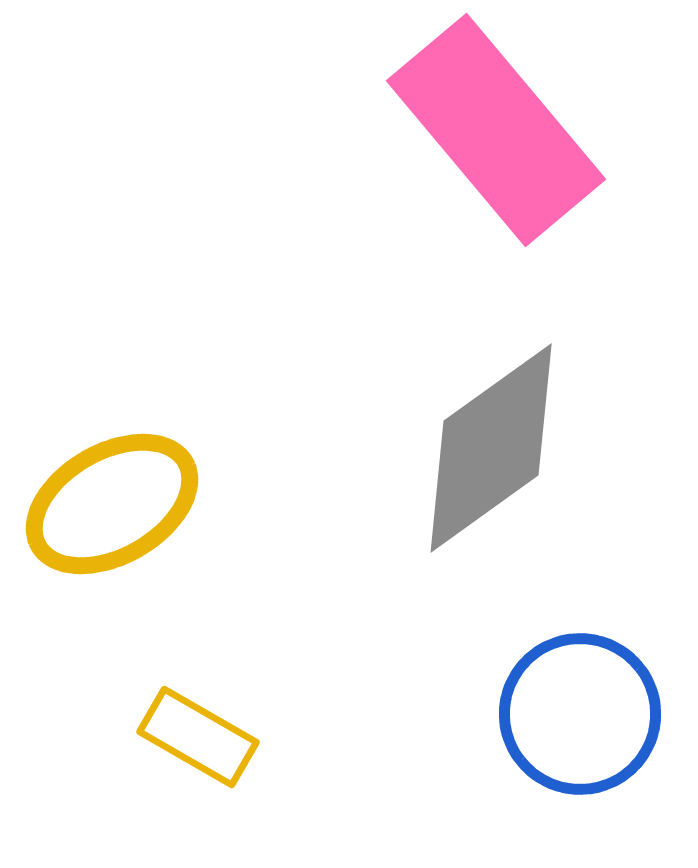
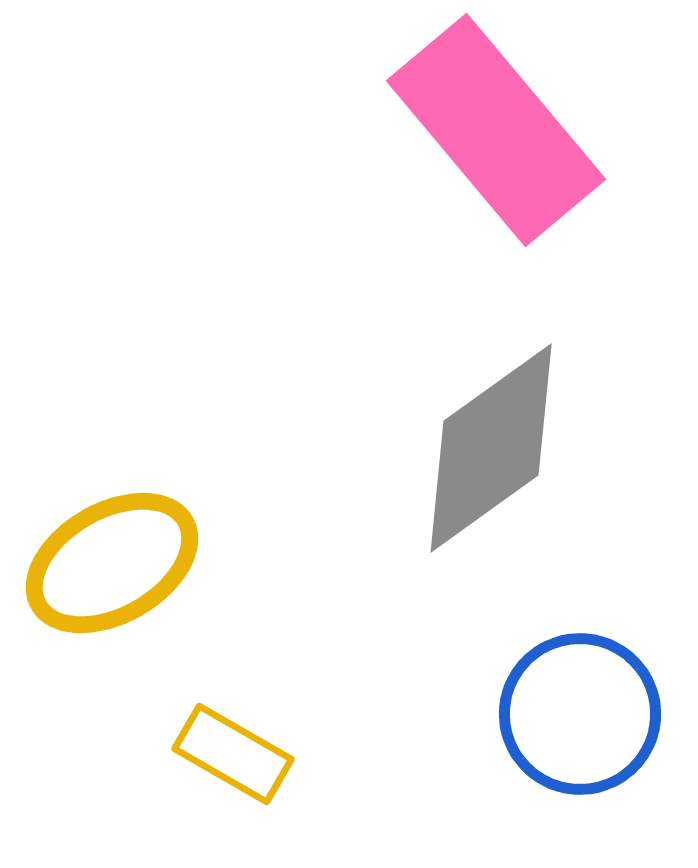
yellow ellipse: moved 59 px down
yellow rectangle: moved 35 px right, 17 px down
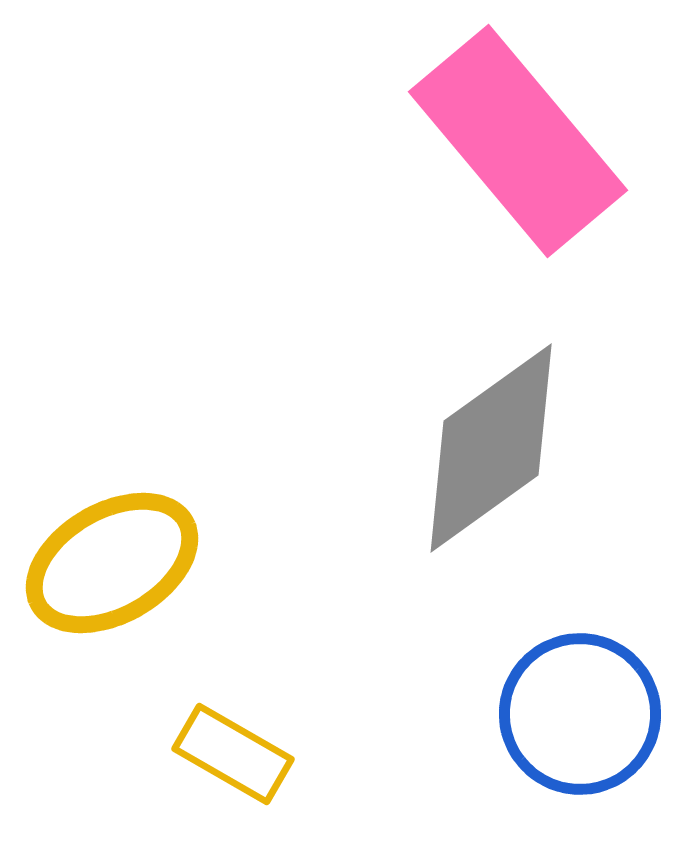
pink rectangle: moved 22 px right, 11 px down
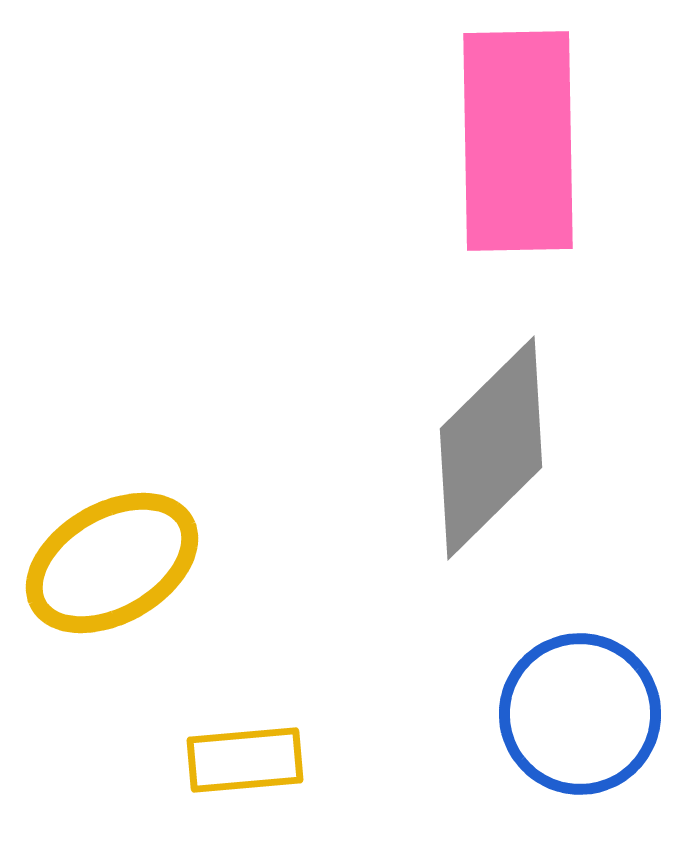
pink rectangle: rotated 39 degrees clockwise
gray diamond: rotated 9 degrees counterclockwise
yellow rectangle: moved 12 px right, 6 px down; rotated 35 degrees counterclockwise
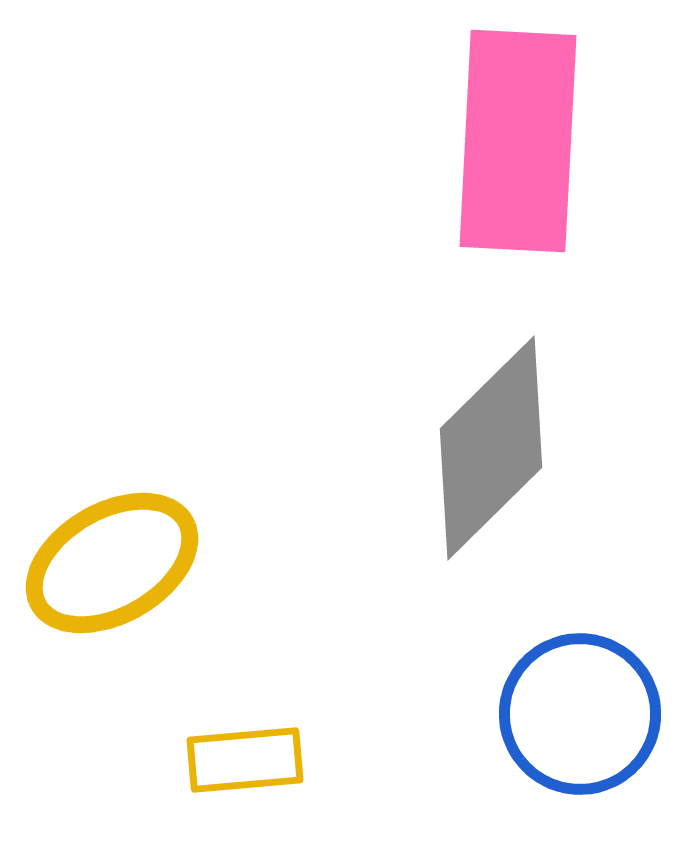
pink rectangle: rotated 4 degrees clockwise
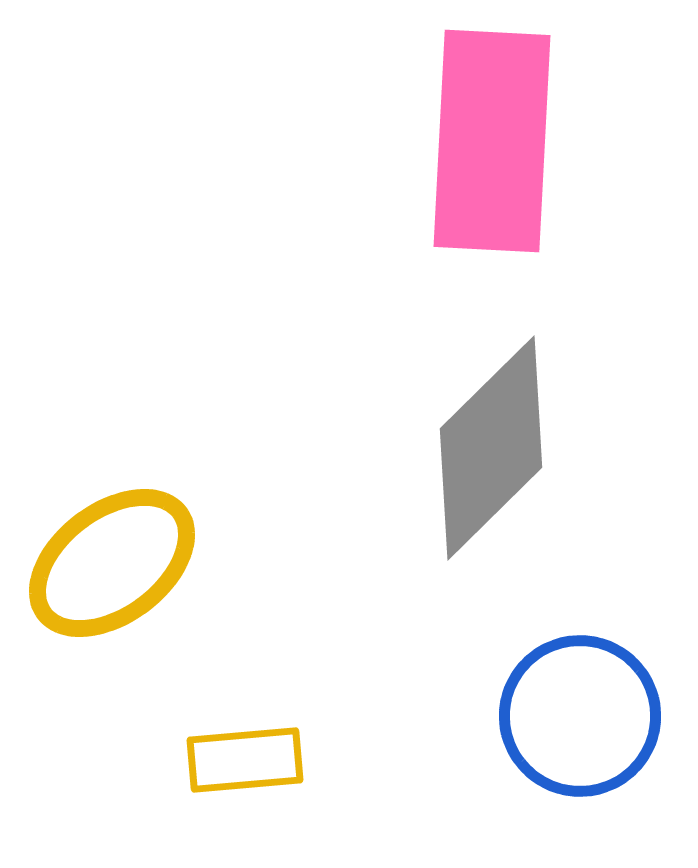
pink rectangle: moved 26 px left
yellow ellipse: rotated 7 degrees counterclockwise
blue circle: moved 2 px down
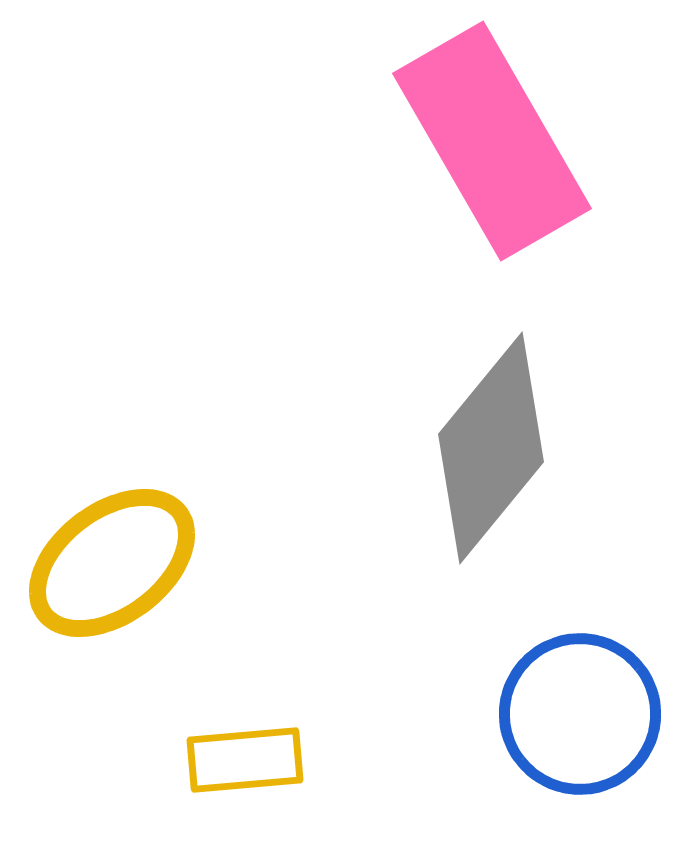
pink rectangle: rotated 33 degrees counterclockwise
gray diamond: rotated 6 degrees counterclockwise
blue circle: moved 2 px up
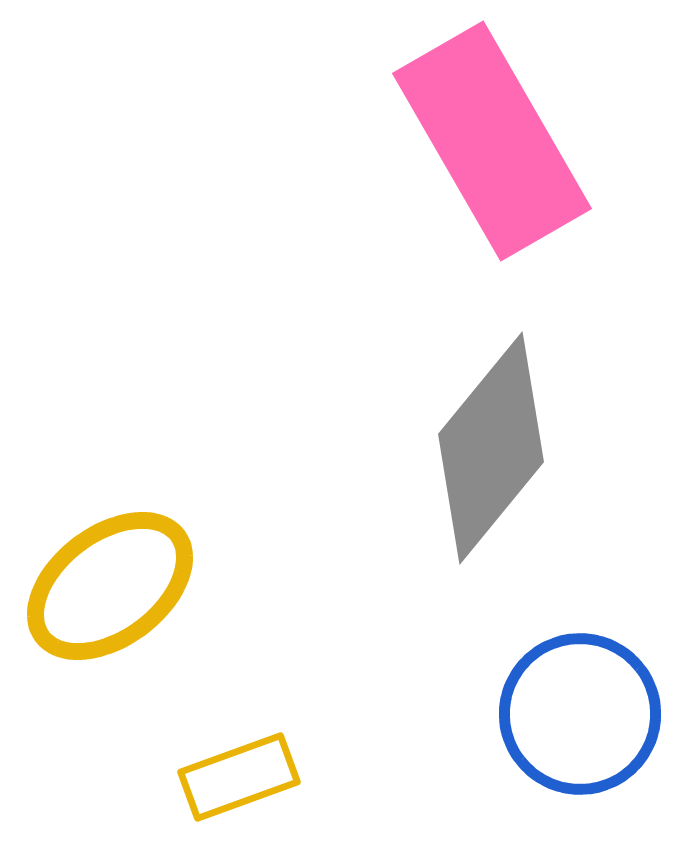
yellow ellipse: moved 2 px left, 23 px down
yellow rectangle: moved 6 px left, 17 px down; rotated 15 degrees counterclockwise
